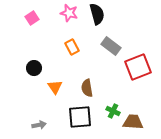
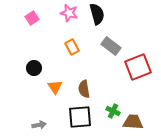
brown semicircle: moved 3 px left, 1 px down
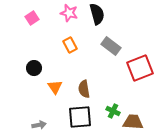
orange rectangle: moved 2 px left, 2 px up
red square: moved 2 px right, 1 px down
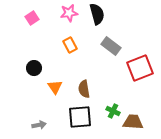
pink star: rotated 24 degrees counterclockwise
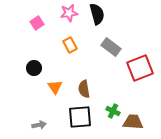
pink square: moved 5 px right, 5 px down
gray rectangle: moved 1 px down
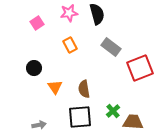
green cross: rotated 24 degrees clockwise
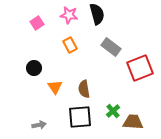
pink star: moved 2 px down; rotated 18 degrees clockwise
